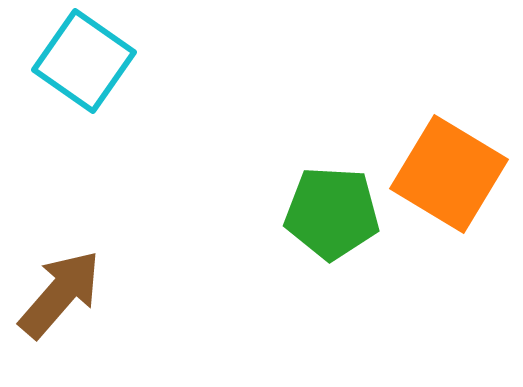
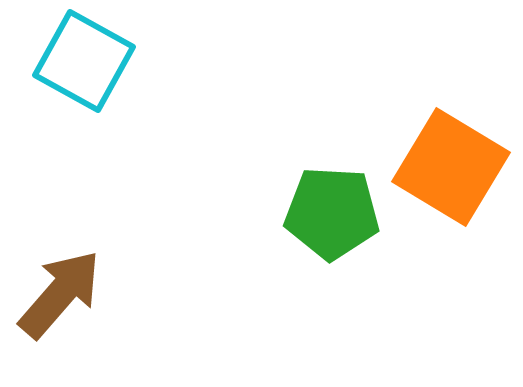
cyan square: rotated 6 degrees counterclockwise
orange square: moved 2 px right, 7 px up
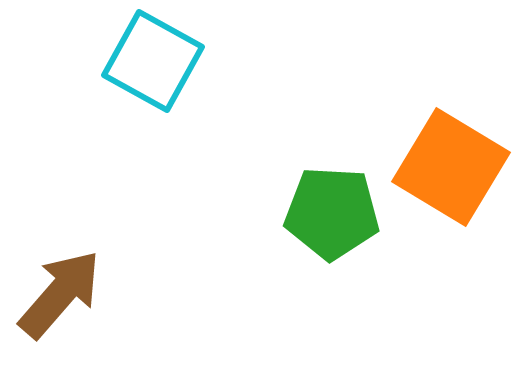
cyan square: moved 69 px right
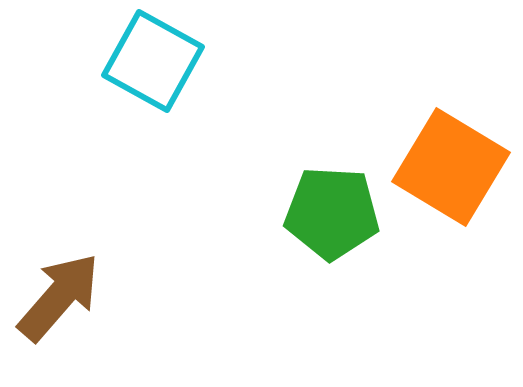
brown arrow: moved 1 px left, 3 px down
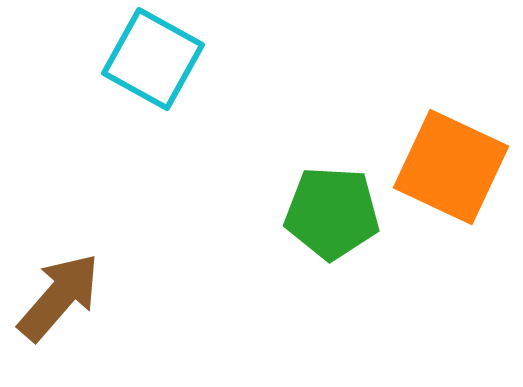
cyan square: moved 2 px up
orange square: rotated 6 degrees counterclockwise
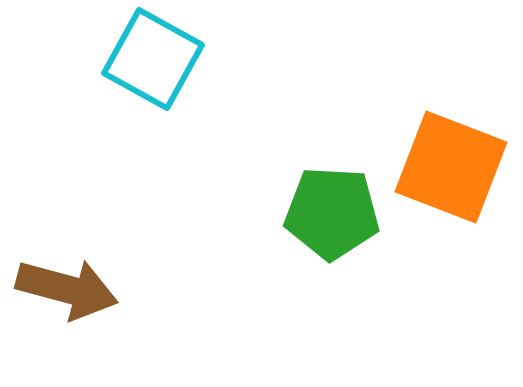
orange square: rotated 4 degrees counterclockwise
brown arrow: moved 8 px right, 8 px up; rotated 64 degrees clockwise
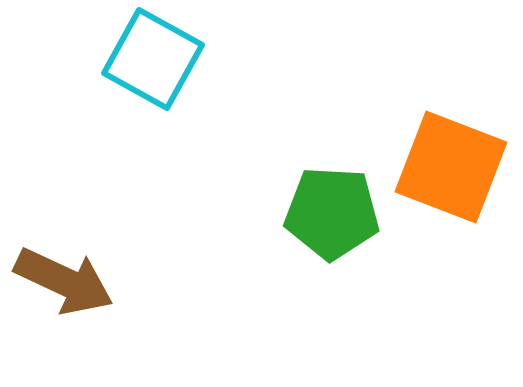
brown arrow: moved 3 px left, 8 px up; rotated 10 degrees clockwise
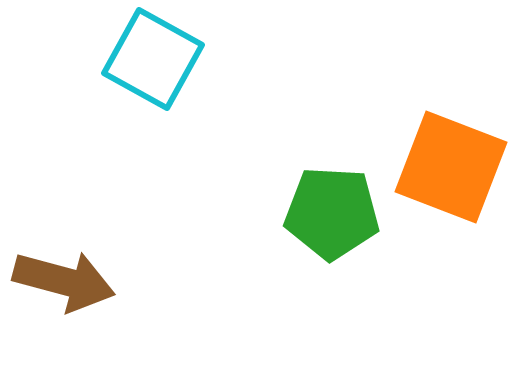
brown arrow: rotated 10 degrees counterclockwise
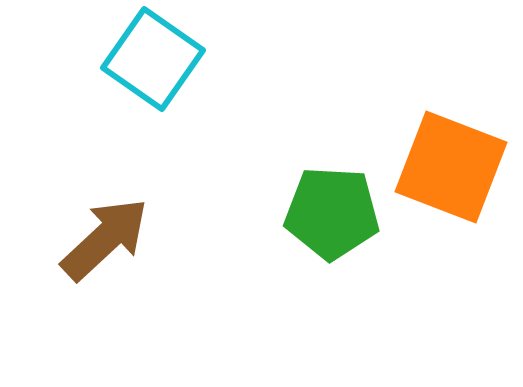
cyan square: rotated 6 degrees clockwise
brown arrow: moved 41 px right, 42 px up; rotated 58 degrees counterclockwise
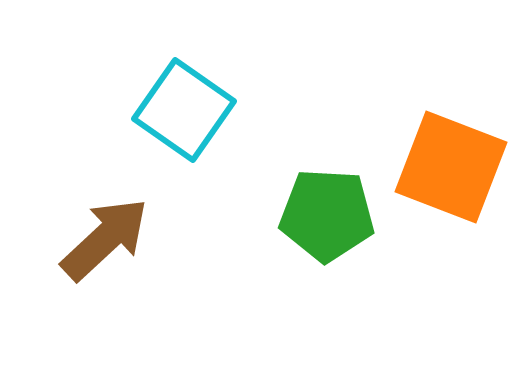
cyan square: moved 31 px right, 51 px down
green pentagon: moved 5 px left, 2 px down
